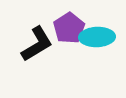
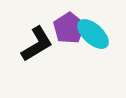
cyan ellipse: moved 4 px left, 3 px up; rotated 44 degrees clockwise
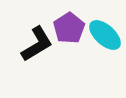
cyan ellipse: moved 12 px right, 1 px down
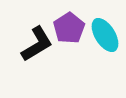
cyan ellipse: rotated 16 degrees clockwise
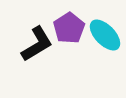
cyan ellipse: rotated 12 degrees counterclockwise
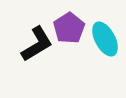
cyan ellipse: moved 4 px down; rotated 16 degrees clockwise
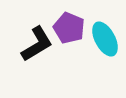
purple pentagon: rotated 16 degrees counterclockwise
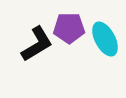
purple pentagon: rotated 24 degrees counterclockwise
